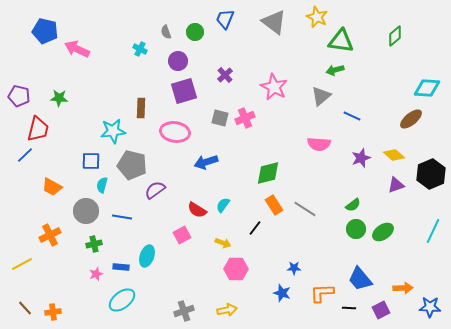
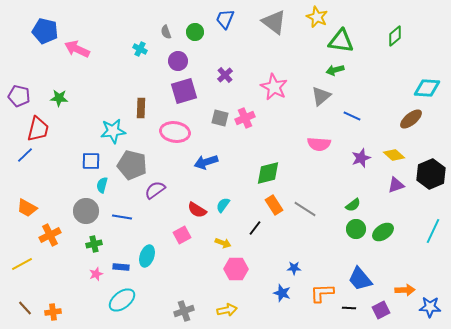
orange trapezoid at (52, 187): moved 25 px left, 21 px down
orange arrow at (403, 288): moved 2 px right, 2 px down
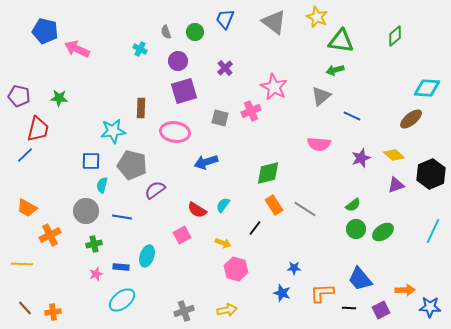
purple cross at (225, 75): moved 7 px up
pink cross at (245, 118): moved 6 px right, 7 px up
yellow line at (22, 264): rotated 30 degrees clockwise
pink hexagon at (236, 269): rotated 15 degrees clockwise
